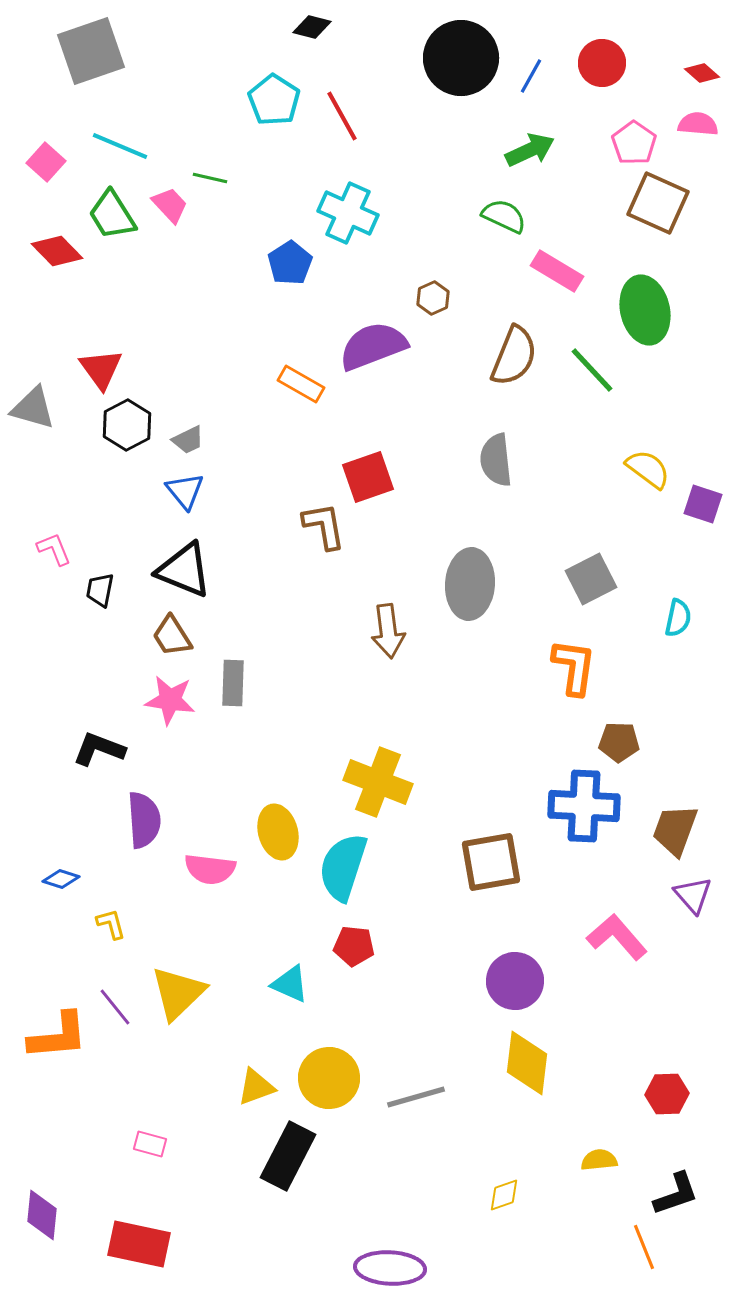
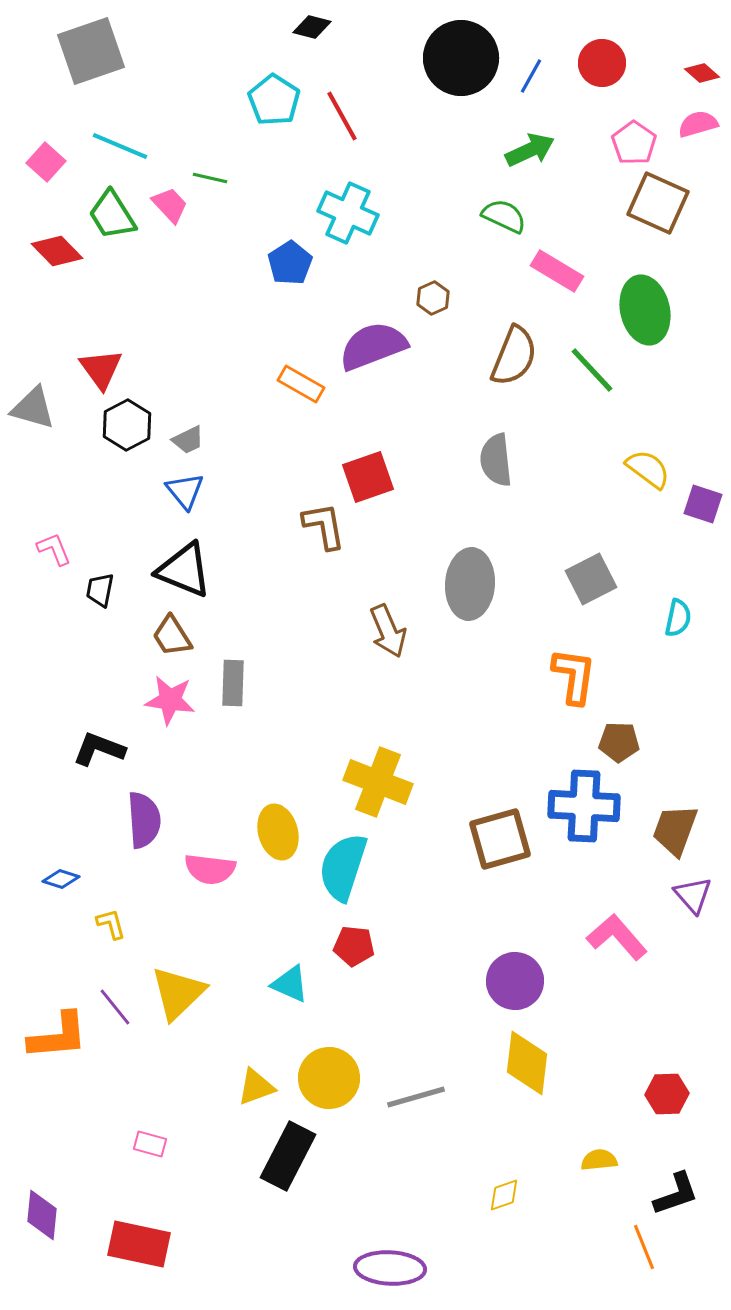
pink semicircle at (698, 124): rotated 21 degrees counterclockwise
brown arrow at (388, 631): rotated 16 degrees counterclockwise
orange L-shape at (574, 667): moved 9 px down
brown square at (491, 862): moved 9 px right, 23 px up; rotated 6 degrees counterclockwise
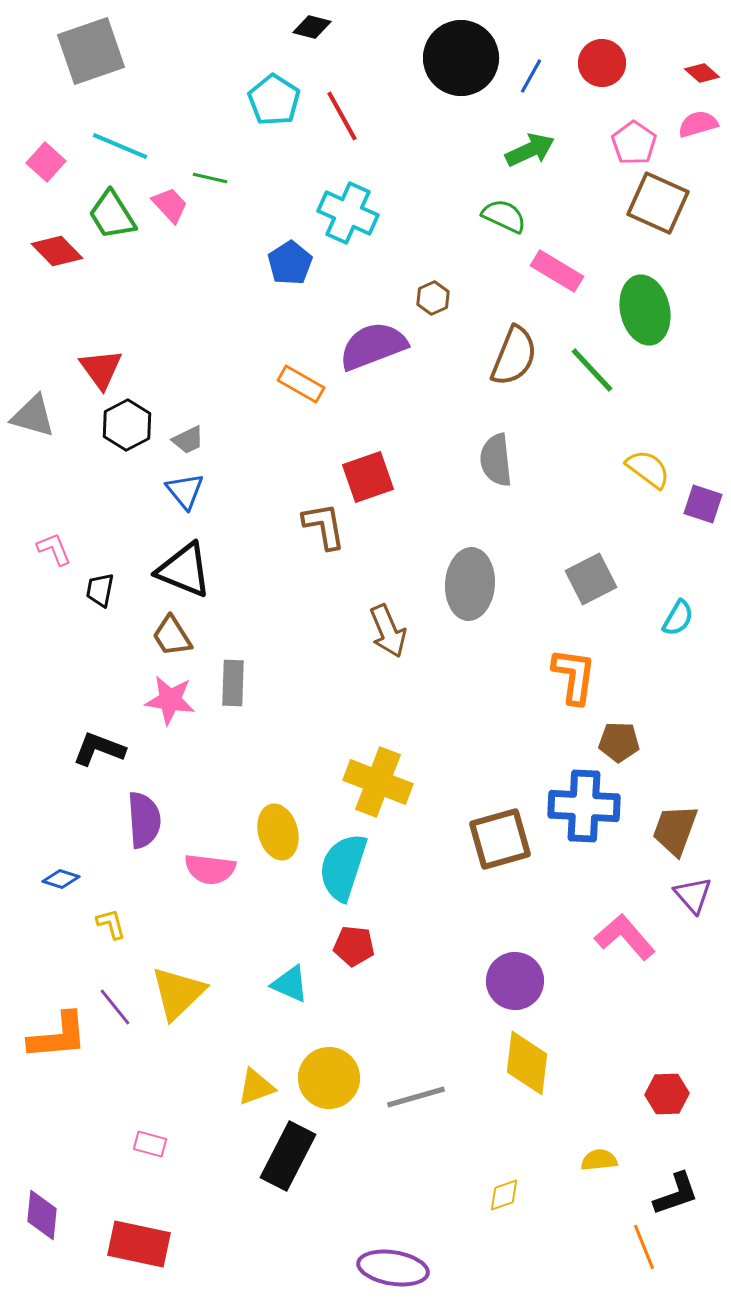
gray triangle at (33, 408): moved 8 px down
cyan semicircle at (678, 618): rotated 18 degrees clockwise
pink L-shape at (617, 937): moved 8 px right
purple ellipse at (390, 1268): moved 3 px right; rotated 6 degrees clockwise
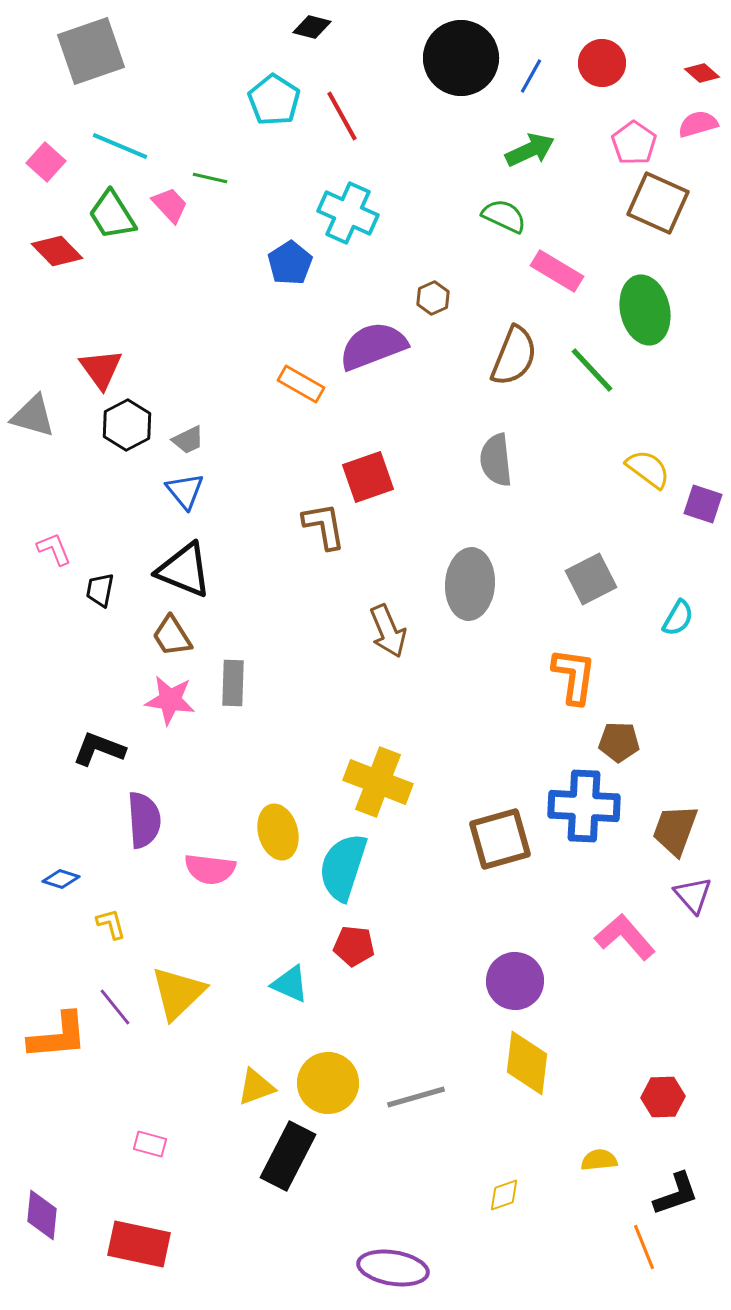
yellow circle at (329, 1078): moved 1 px left, 5 px down
red hexagon at (667, 1094): moved 4 px left, 3 px down
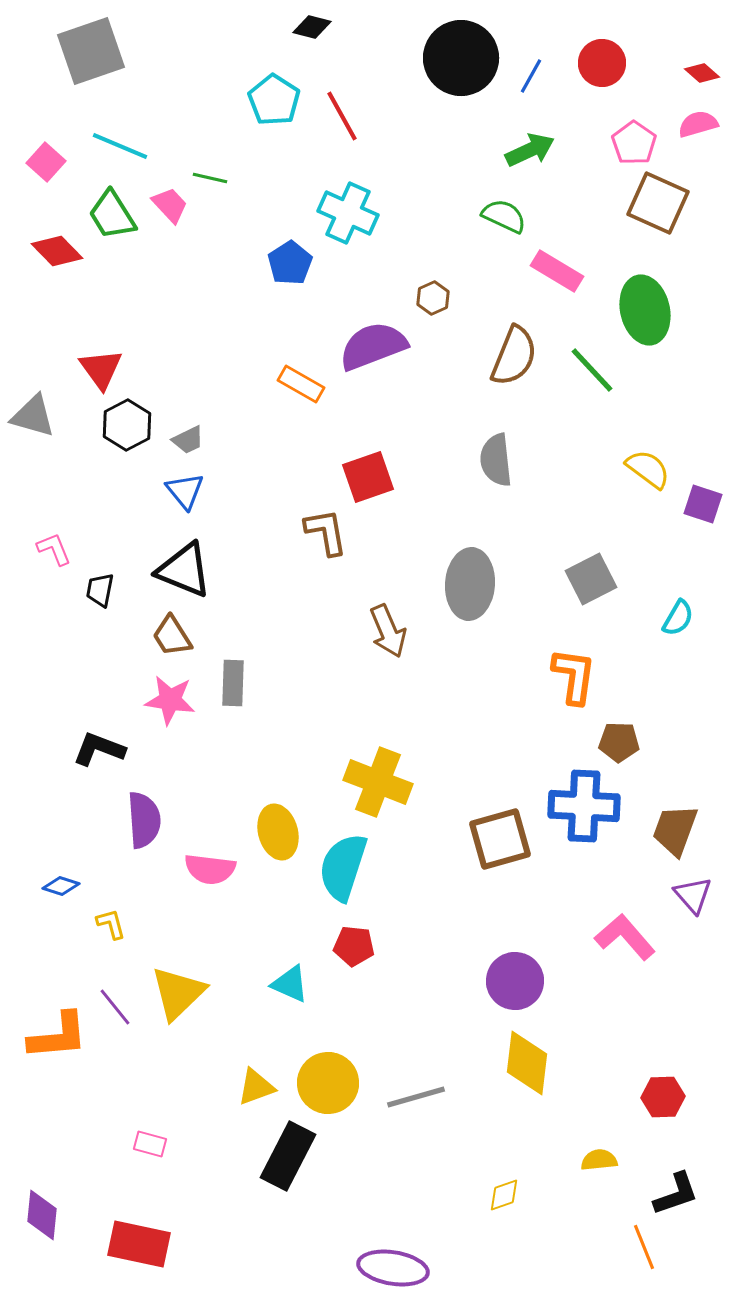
brown L-shape at (324, 526): moved 2 px right, 6 px down
blue diamond at (61, 879): moved 7 px down
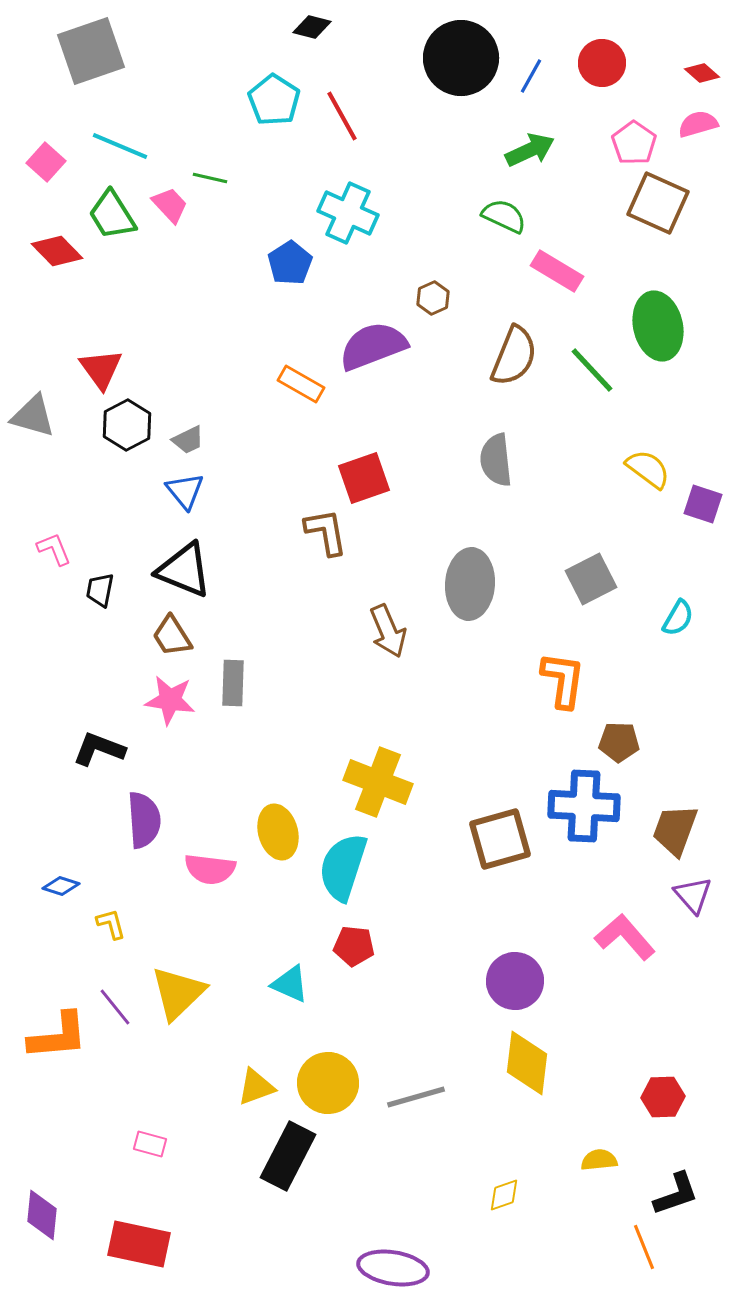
green ellipse at (645, 310): moved 13 px right, 16 px down
red square at (368, 477): moved 4 px left, 1 px down
orange L-shape at (574, 676): moved 11 px left, 4 px down
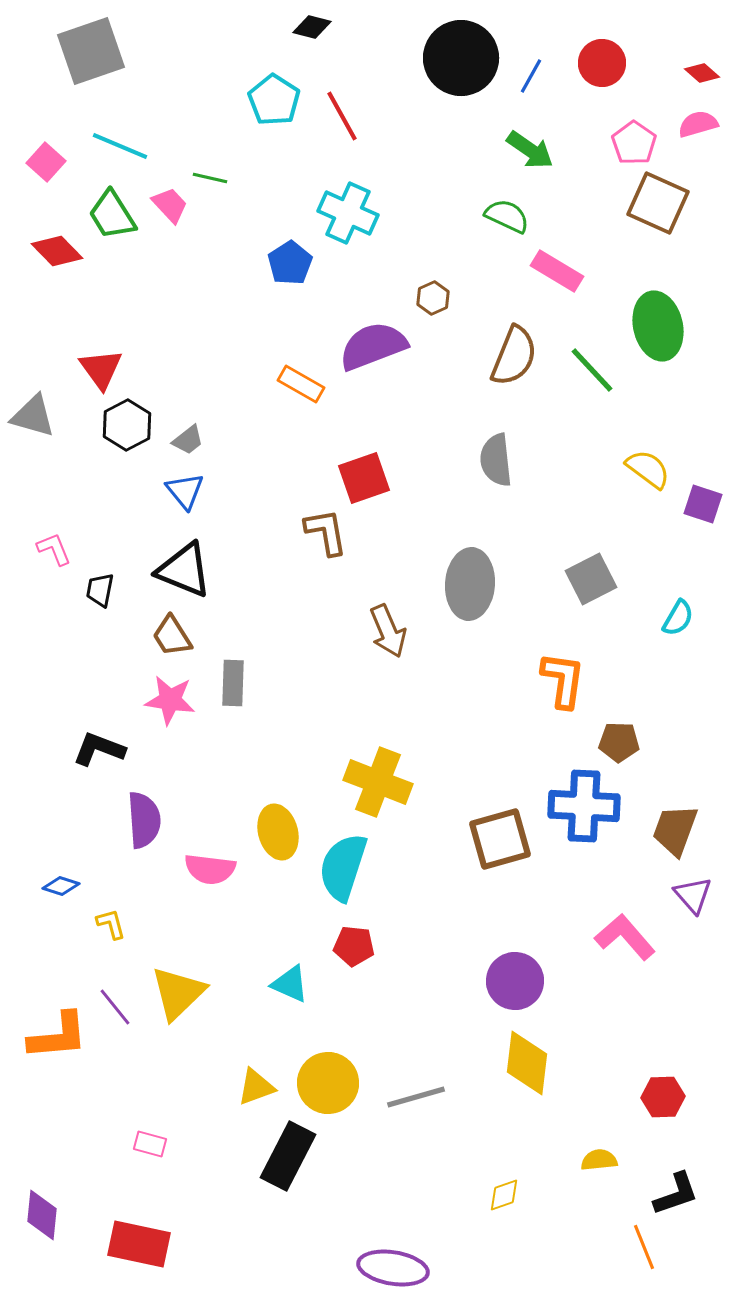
green arrow at (530, 150): rotated 60 degrees clockwise
green semicircle at (504, 216): moved 3 px right
gray trapezoid at (188, 440): rotated 12 degrees counterclockwise
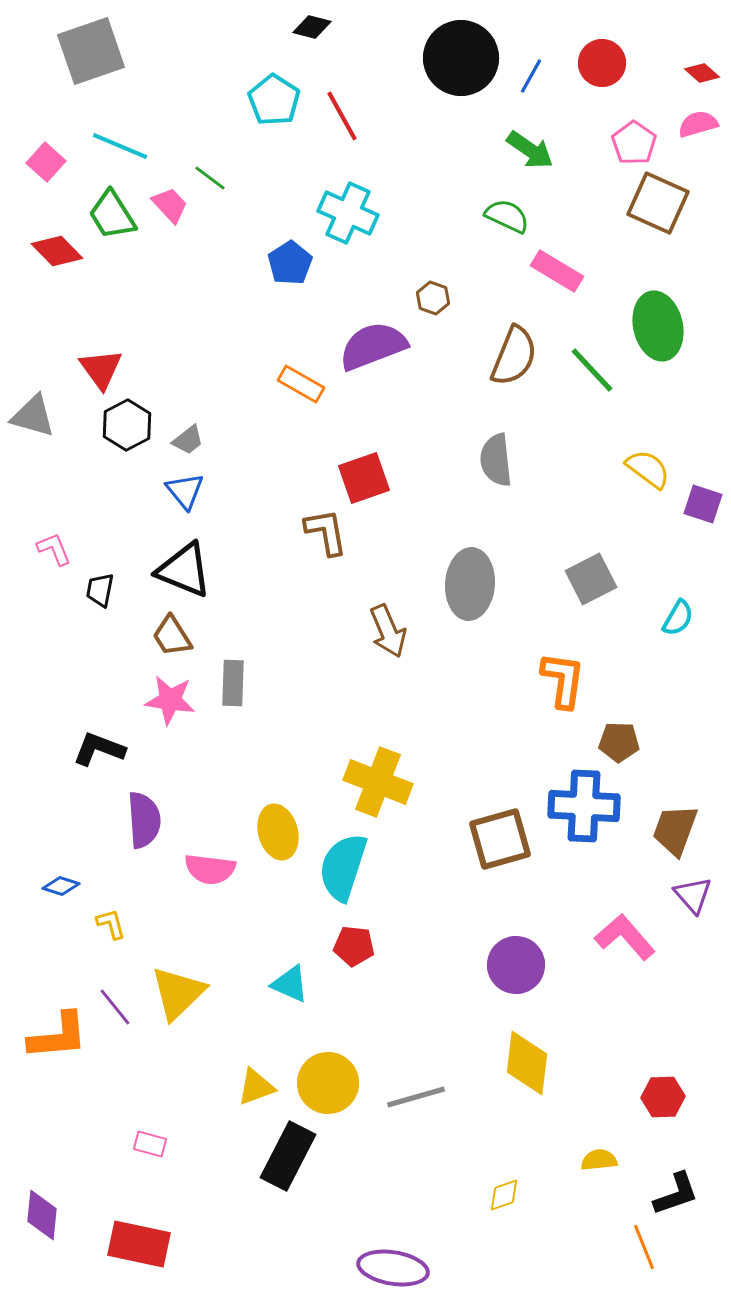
green line at (210, 178): rotated 24 degrees clockwise
brown hexagon at (433, 298): rotated 16 degrees counterclockwise
purple circle at (515, 981): moved 1 px right, 16 px up
